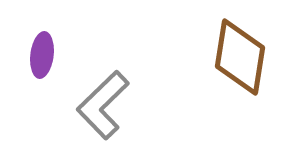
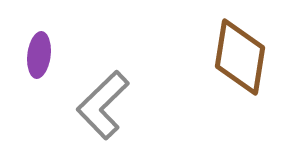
purple ellipse: moved 3 px left
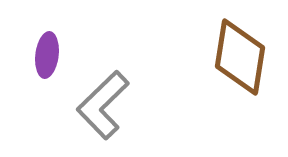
purple ellipse: moved 8 px right
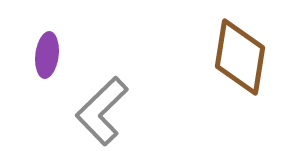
gray L-shape: moved 1 px left, 6 px down
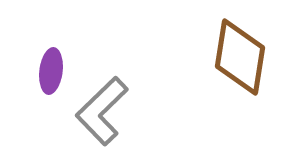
purple ellipse: moved 4 px right, 16 px down
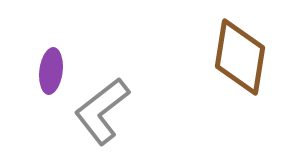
gray L-shape: rotated 6 degrees clockwise
